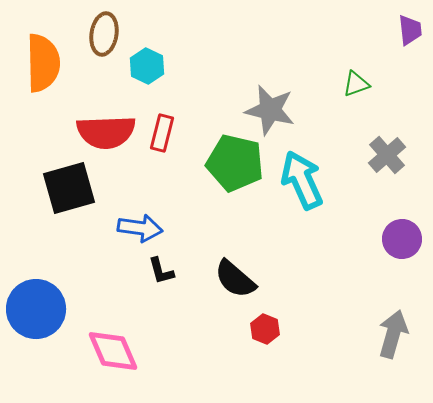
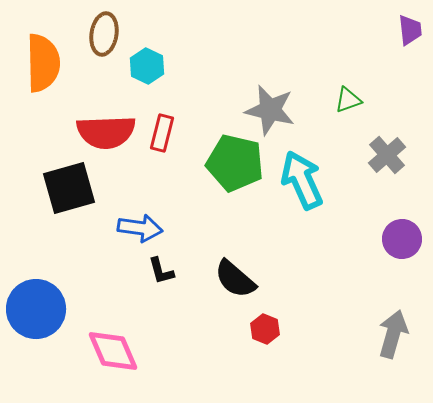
green triangle: moved 8 px left, 16 px down
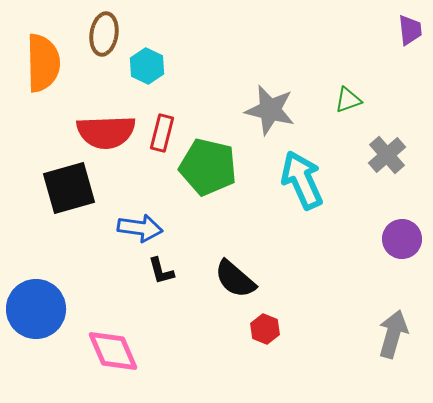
green pentagon: moved 27 px left, 4 px down
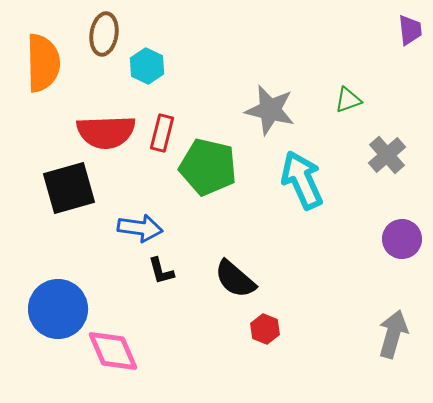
blue circle: moved 22 px right
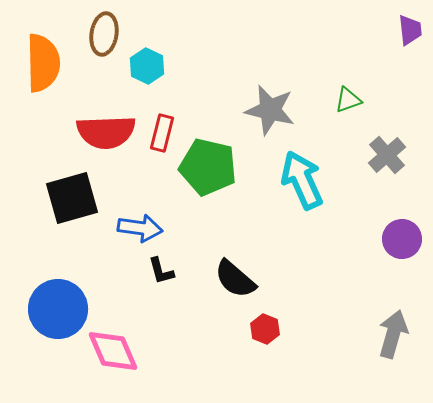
black square: moved 3 px right, 10 px down
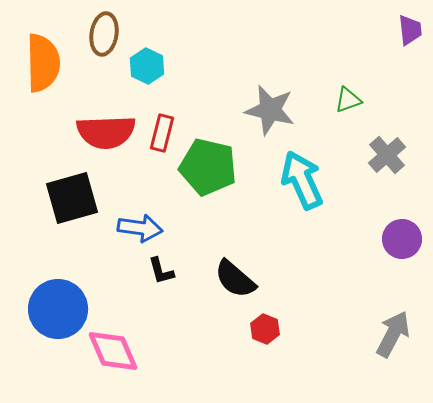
gray arrow: rotated 12 degrees clockwise
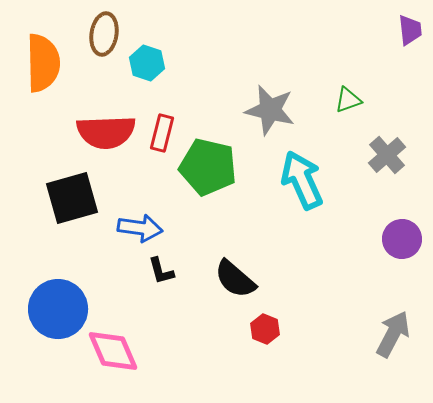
cyan hexagon: moved 3 px up; rotated 8 degrees counterclockwise
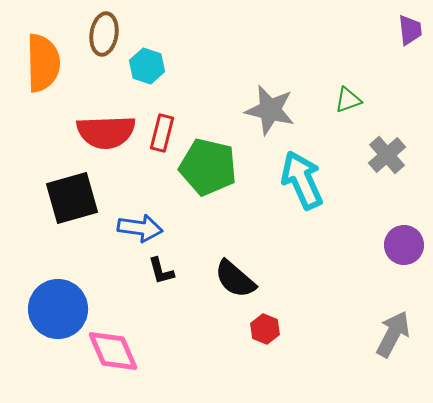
cyan hexagon: moved 3 px down
purple circle: moved 2 px right, 6 px down
